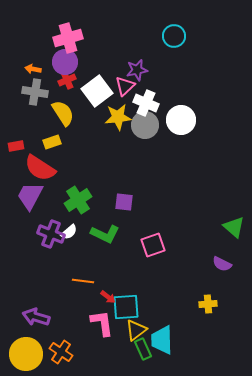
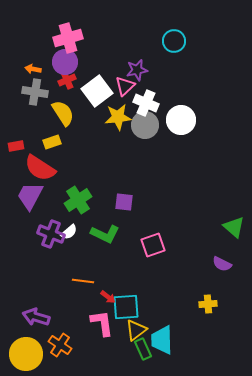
cyan circle: moved 5 px down
orange cross: moved 1 px left, 7 px up
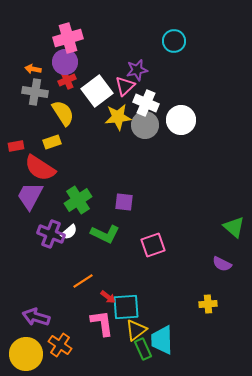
orange line: rotated 40 degrees counterclockwise
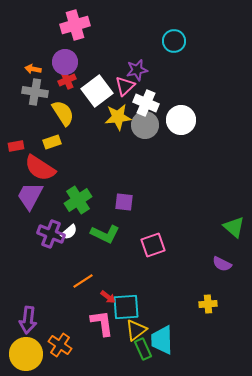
pink cross: moved 7 px right, 13 px up
purple arrow: moved 8 px left, 3 px down; rotated 100 degrees counterclockwise
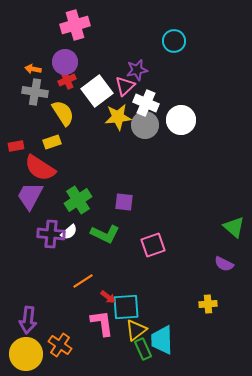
purple cross: rotated 16 degrees counterclockwise
purple semicircle: moved 2 px right
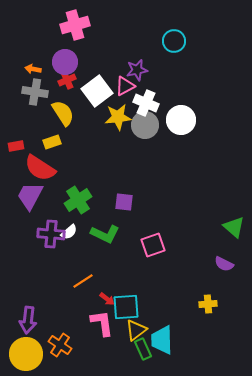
pink triangle: rotated 15 degrees clockwise
red arrow: moved 1 px left, 2 px down
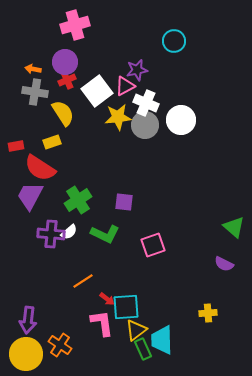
yellow cross: moved 9 px down
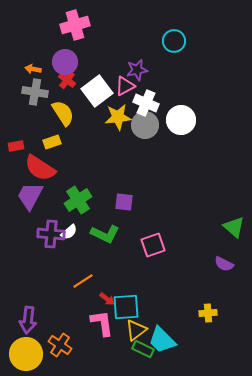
red cross: rotated 30 degrees counterclockwise
cyan trapezoid: rotated 44 degrees counterclockwise
green rectangle: rotated 40 degrees counterclockwise
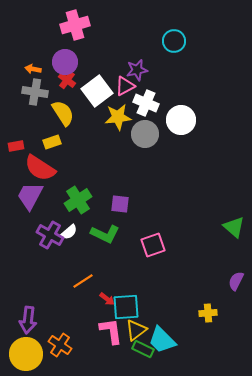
gray circle: moved 9 px down
purple square: moved 4 px left, 2 px down
purple cross: moved 1 px left, 1 px down; rotated 24 degrees clockwise
purple semicircle: moved 12 px right, 17 px down; rotated 90 degrees clockwise
pink L-shape: moved 9 px right, 8 px down
